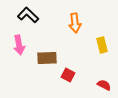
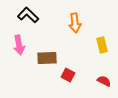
red semicircle: moved 4 px up
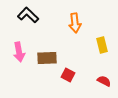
pink arrow: moved 7 px down
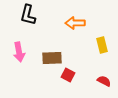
black L-shape: rotated 120 degrees counterclockwise
orange arrow: rotated 96 degrees clockwise
brown rectangle: moved 5 px right
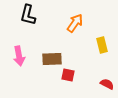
orange arrow: rotated 126 degrees clockwise
pink arrow: moved 4 px down
brown rectangle: moved 1 px down
red square: rotated 16 degrees counterclockwise
red semicircle: moved 3 px right, 3 px down
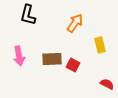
yellow rectangle: moved 2 px left
red square: moved 5 px right, 10 px up; rotated 16 degrees clockwise
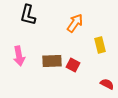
brown rectangle: moved 2 px down
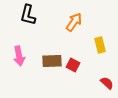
orange arrow: moved 1 px left, 1 px up
red semicircle: moved 1 px up; rotated 16 degrees clockwise
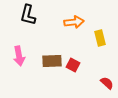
orange arrow: rotated 48 degrees clockwise
yellow rectangle: moved 7 px up
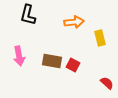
brown rectangle: rotated 12 degrees clockwise
